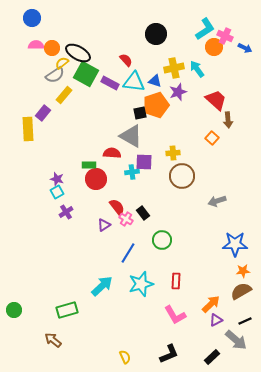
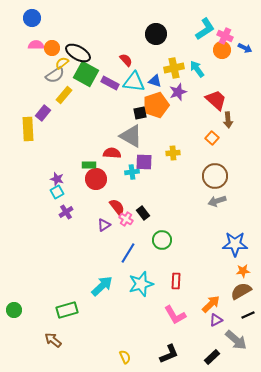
orange circle at (214, 47): moved 8 px right, 3 px down
brown circle at (182, 176): moved 33 px right
black line at (245, 321): moved 3 px right, 6 px up
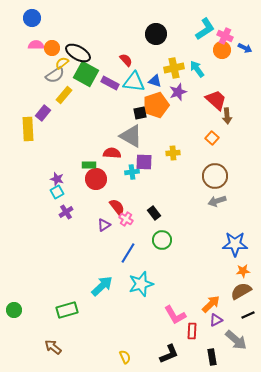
brown arrow at (228, 120): moved 1 px left, 4 px up
black rectangle at (143, 213): moved 11 px right
red rectangle at (176, 281): moved 16 px right, 50 px down
brown arrow at (53, 340): moved 7 px down
black rectangle at (212, 357): rotated 56 degrees counterclockwise
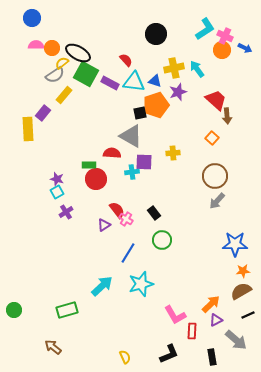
gray arrow at (217, 201): rotated 30 degrees counterclockwise
red semicircle at (117, 207): moved 3 px down
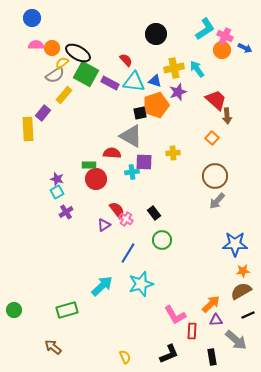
purple triangle at (216, 320): rotated 24 degrees clockwise
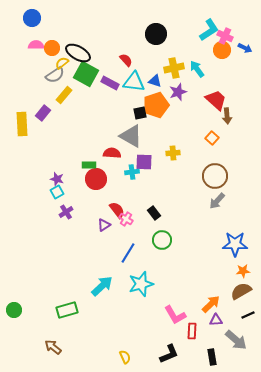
cyan L-shape at (205, 29): moved 4 px right, 1 px down
yellow rectangle at (28, 129): moved 6 px left, 5 px up
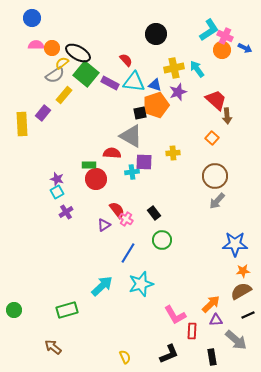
green square at (86, 74): rotated 10 degrees clockwise
blue triangle at (155, 81): moved 4 px down
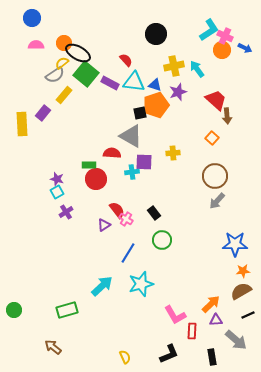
orange circle at (52, 48): moved 12 px right, 5 px up
yellow cross at (174, 68): moved 2 px up
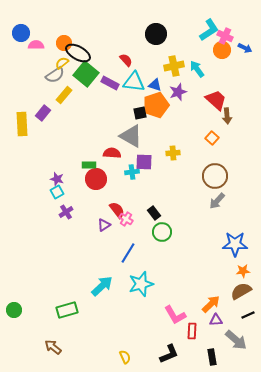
blue circle at (32, 18): moved 11 px left, 15 px down
green circle at (162, 240): moved 8 px up
